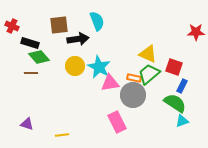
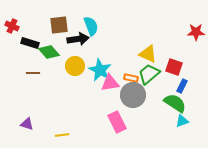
cyan semicircle: moved 6 px left, 5 px down
green diamond: moved 10 px right, 5 px up
cyan star: moved 1 px right, 3 px down
brown line: moved 2 px right
orange rectangle: moved 3 px left
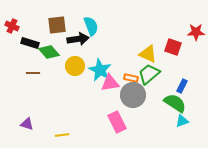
brown square: moved 2 px left
red square: moved 1 px left, 20 px up
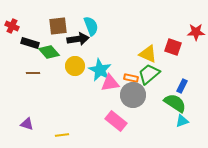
brown square: moved 1 px right, 1 px down
pink rectangle: moved 1 px left, 1 px up; rotated 25 degrees counterclockwise
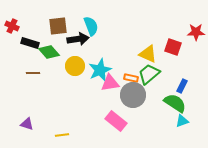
cyan star: rotated 20 degrees clockwise
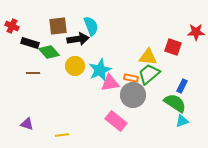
yellow triangle: moved 3 px down; rotated 18 degrees counterclockwise
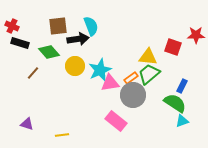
red star: moved 3 px down
black rectangle: moved 10 px left
brown line: rotated 48 degrees counterclockwise
orange rectangle: rotated 48 degrees counterclockwise
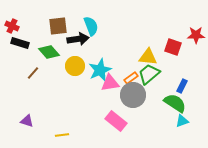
purple triangle: moved 3 px up
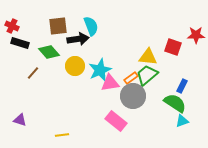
green trapezoid: moved 2 px left, 1 px down
gray circle: moved 1 px down
purple triangle: moved 7 px left, 1 px up
